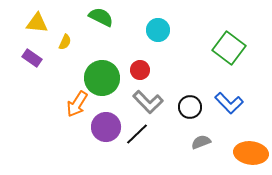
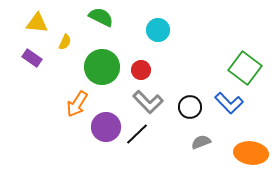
green square: moved 16 px right, 20 px down
red circle: moved 1 px right
green circle: moved 11 px up
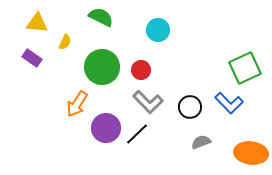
green square: rotated 28 degrees clockwise
purple circle: moved 1 px down
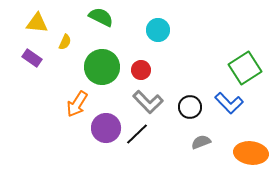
green square: rotated 8 degrees counterclockwise
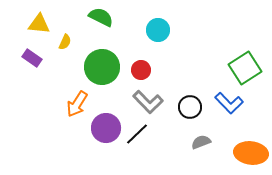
yellow triangle: moved 2 px right, 1 px down
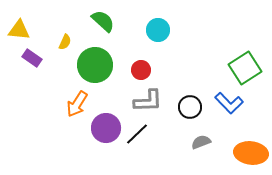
green semicircle: moved 2 px right, 4 px down; rotated 15 degrees clockwise
yellow triangle: moved 20 px left, 6 px down
green circle: moved 7 px left, 2 px up
gray L-shape: moved 1 px up; rotated 48 degrees counterclockwise
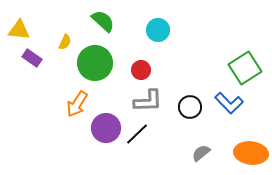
green circle: moved 2 px up
gray semicircle: moved 11 px down; rotated 18 degrees counterclockwise
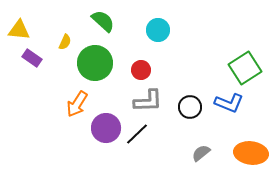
blue L-shape: rotated 24 degrees counterclockwise
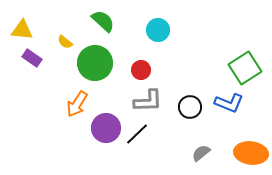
yellow triangle: moved 3 px right
yellow semicircle: rotated 105 degrees clockwise
